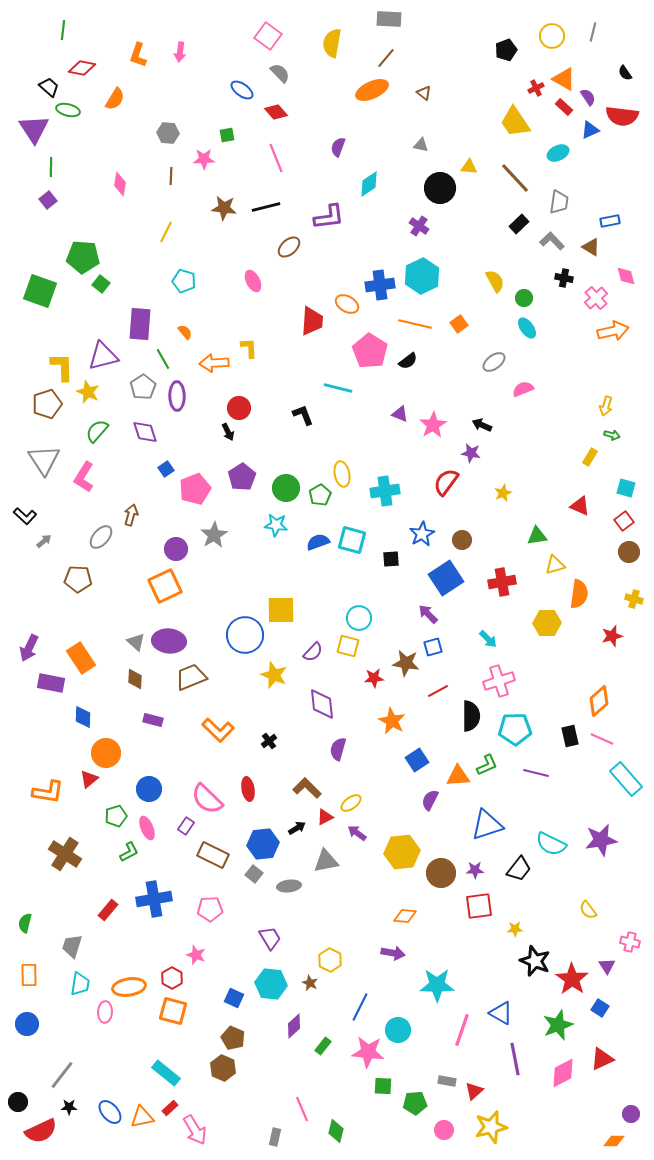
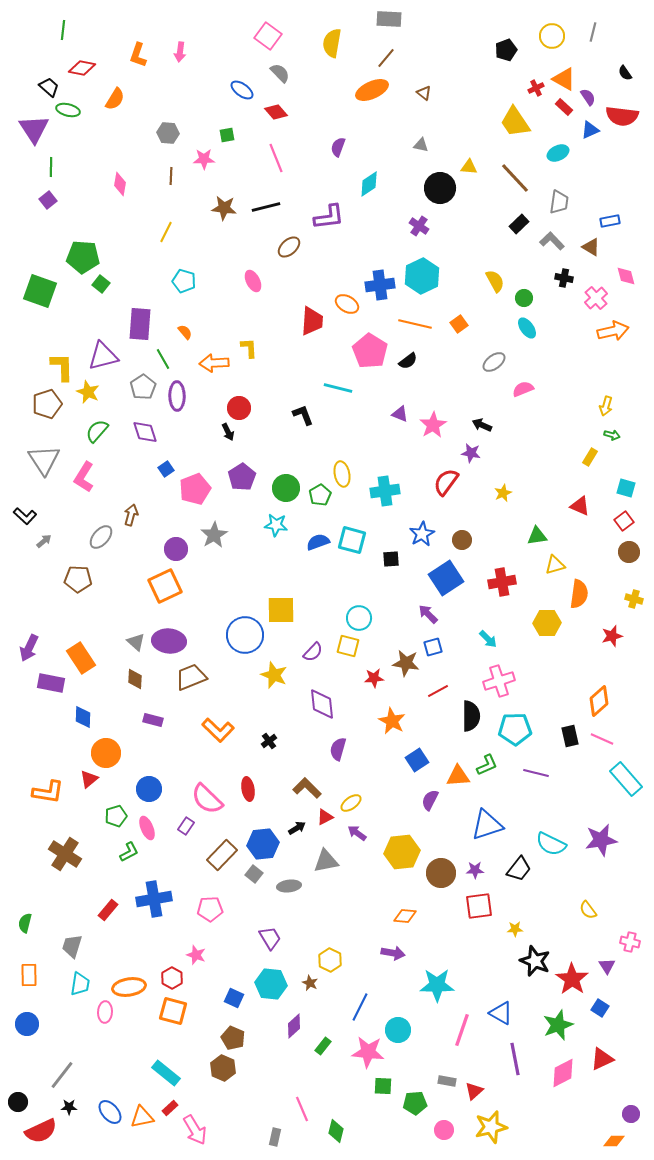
brown rectangle at (213, 855): moved 9 px right; rotated 72 degrees counterclockwise
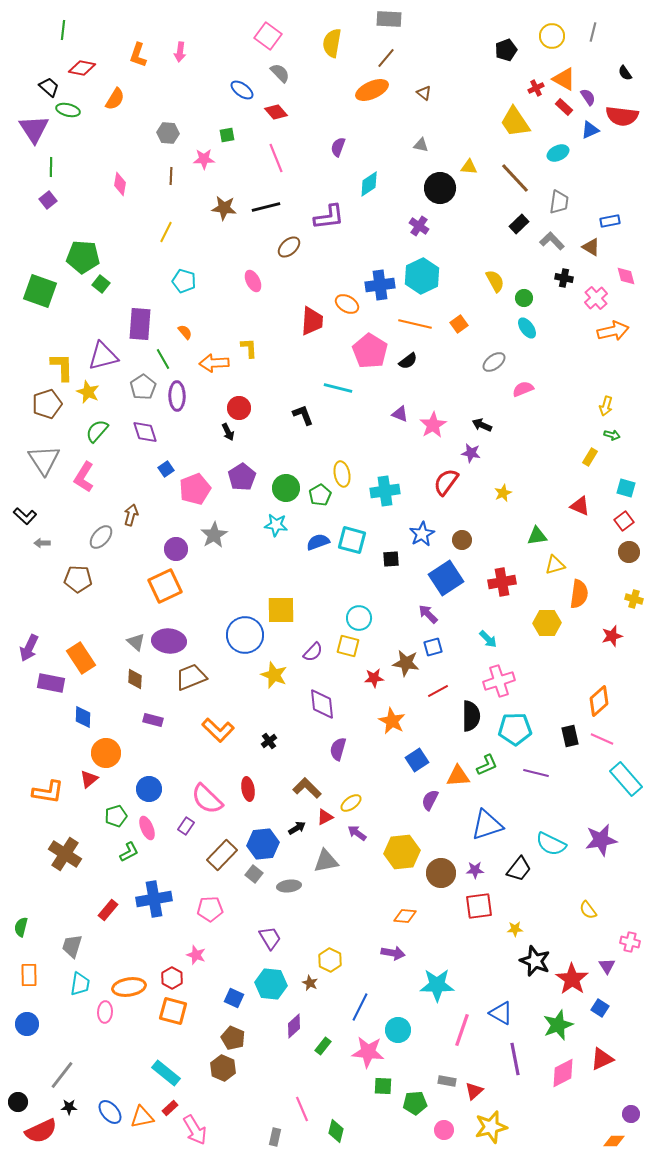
gray arrow at (44, 541): moved 2 px left, 2 px down; rotated 140 degrees counterclockwise
green semicircle at (25, 923): moved 4 px left, 4 px down
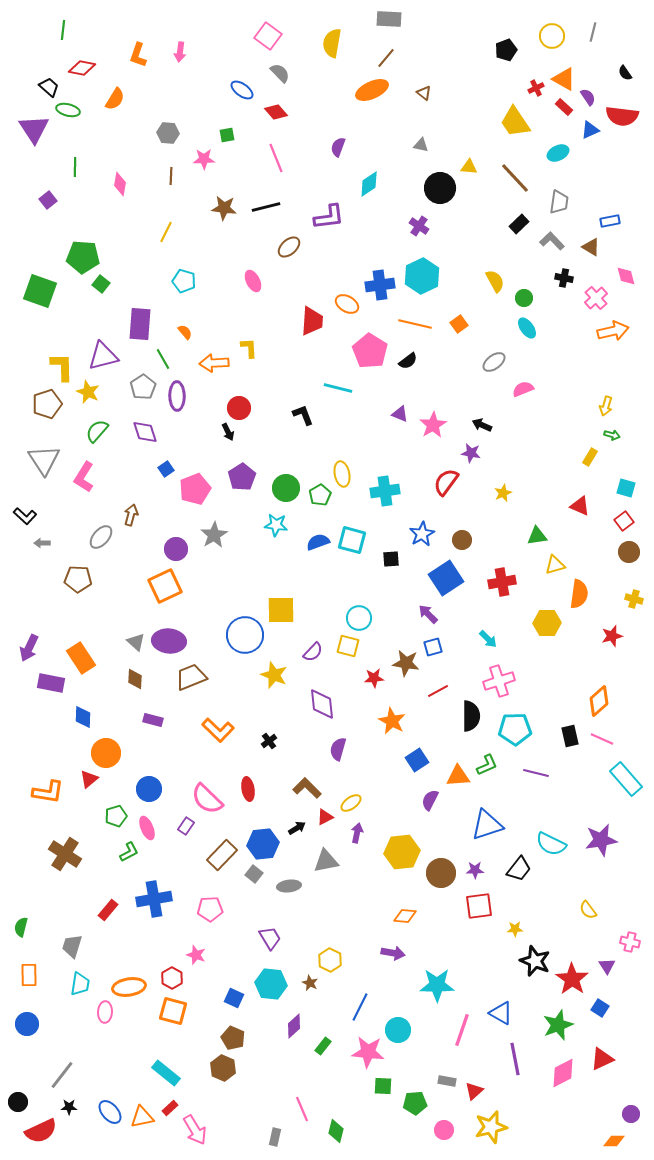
green line at (51, 167): moved 24 px right
purple arrow at (357, 833): rotated 66 degrees clockwise
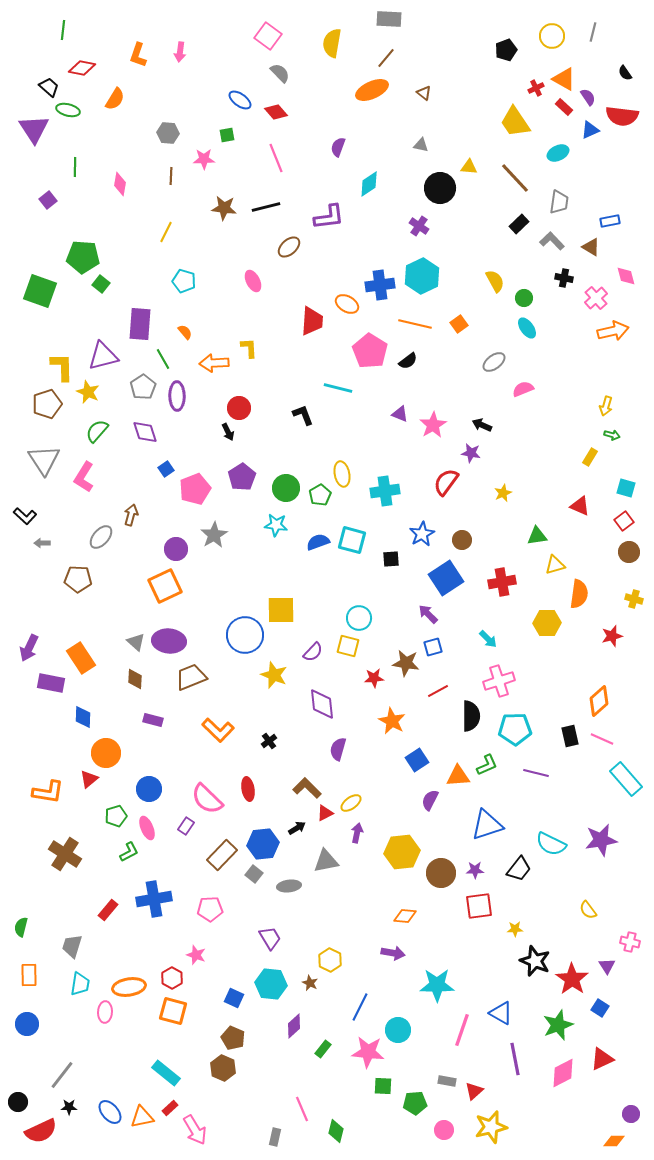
blue ellipse at (242, 90): moved 2 px left, 10 px down
red triangle at (325, 817): moved 4 px up
green rectangle at (323, 1046): moved 3 px down
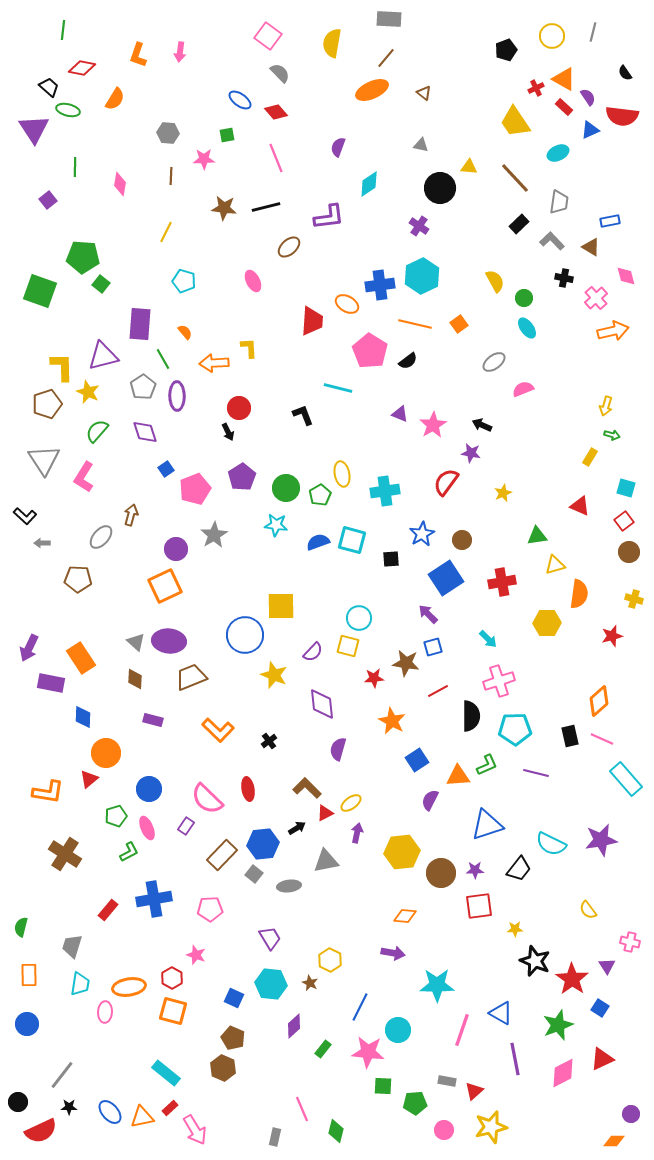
yellow square at (281, 610): moved 4 px up
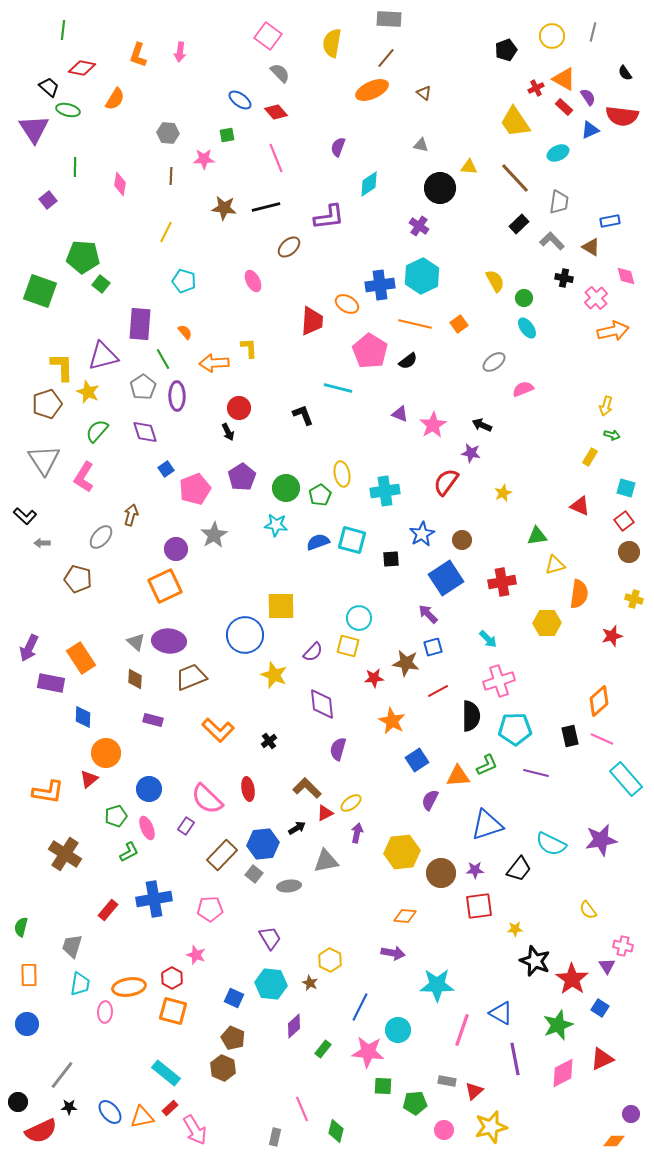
brown pentagon at (78, 579): rotated 12 degrees clockwise
pink cross at (630, 942): moved 7 px left, 4 px down
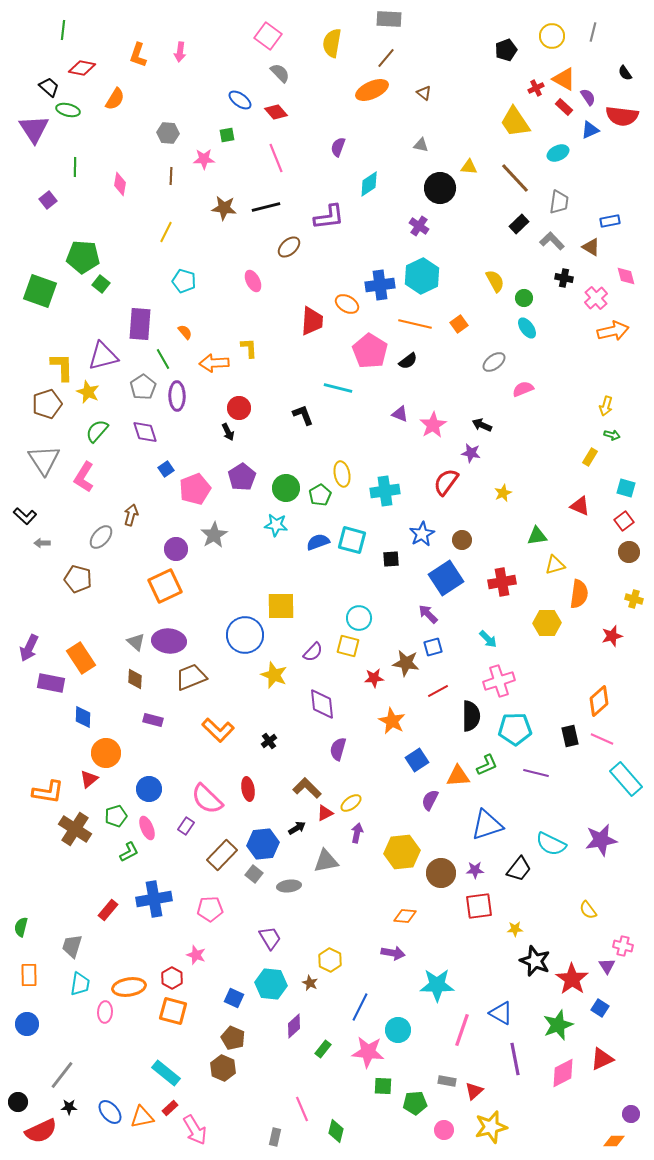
brown cross at (65, 854): moved 10 px right, 25 px up
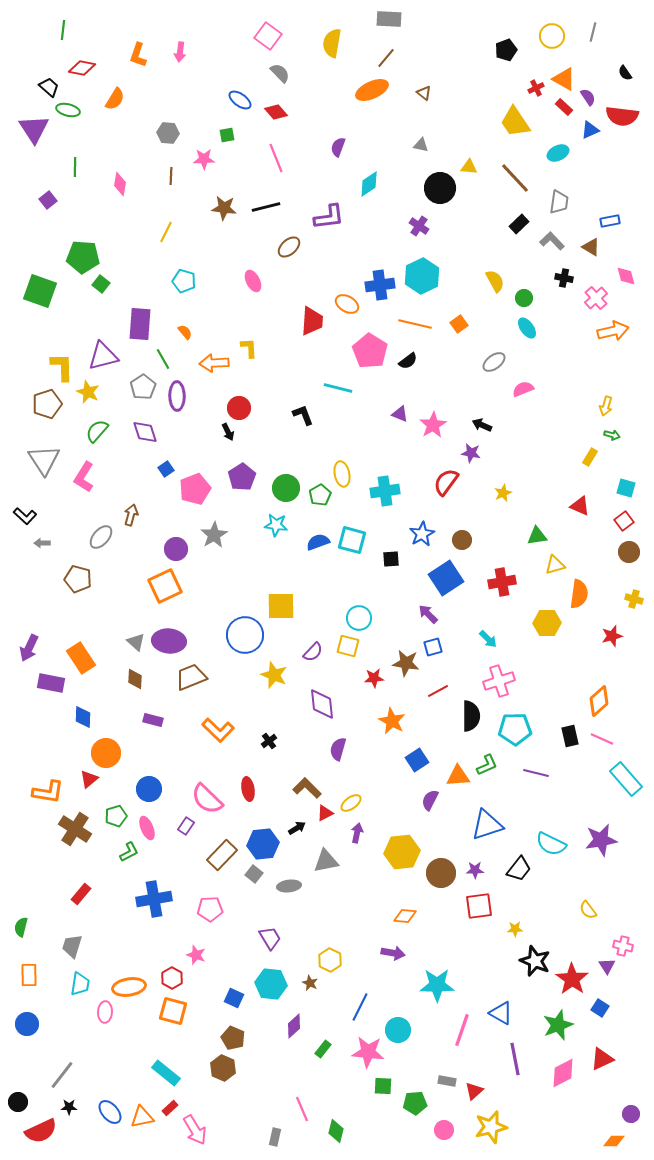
red rectangle at (108, 910): moved 27 px left, 16 px up
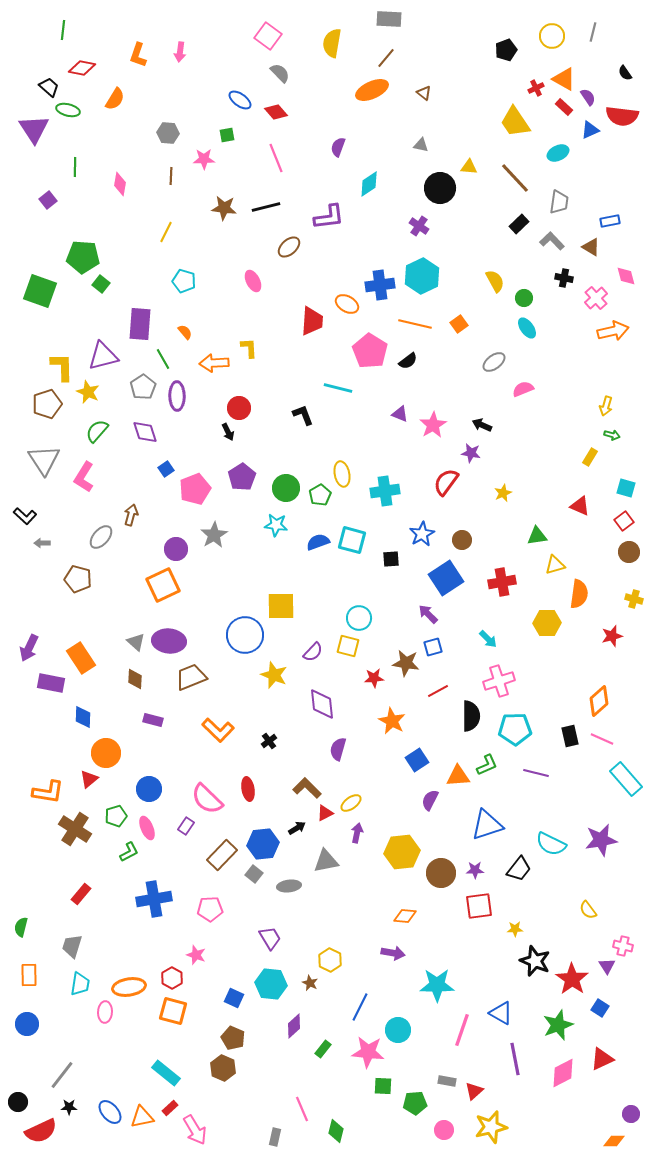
orange square at (165, 586): moved 2 px left, 1 px up
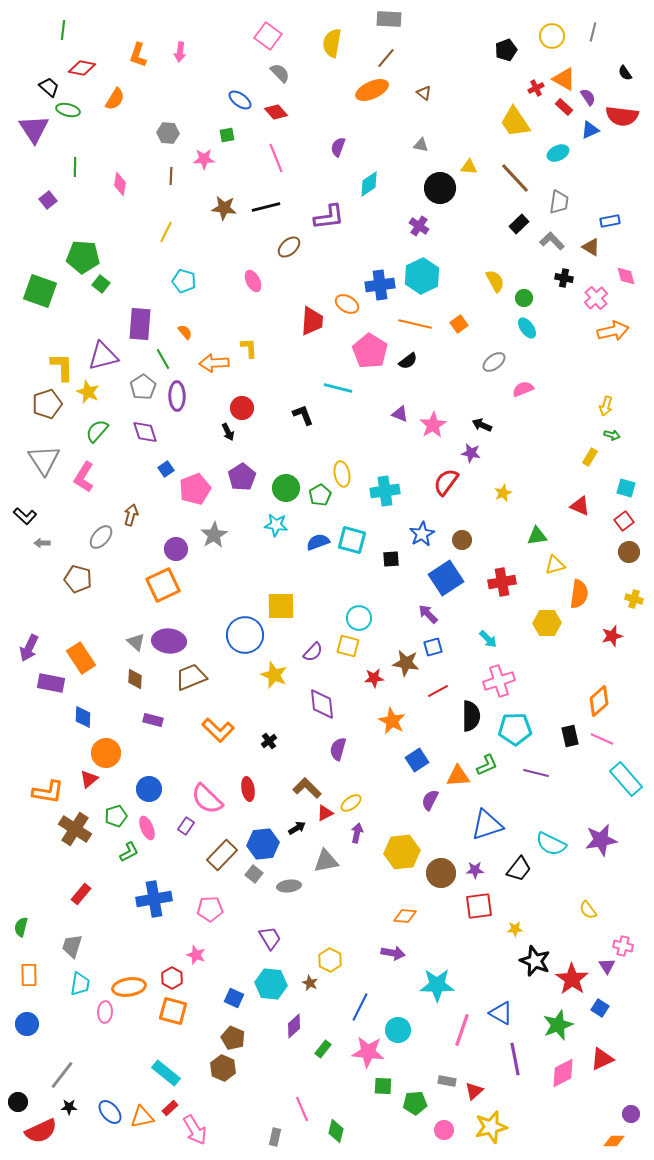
red circle at (239, 408): moved 3 px right
